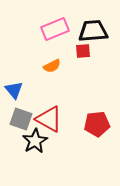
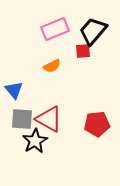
black trapezoid: rotated 44 degrees counterclockwise
gray square: moved 1 px right; rotated 15 degrees counterclockwise
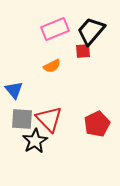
black trapezoid: moved 2 px left
red triangle: rotated 16 degrees clockwise
red pentagon: rotated 20 degrees counterclockwise
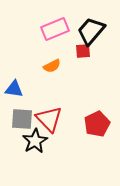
blue triangle: moved 1 px up; rotated 42 degrees counterclockwise
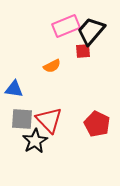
pink rectangle: moved 11 px right, 3 px up
red triangle: moved 1 px down
red pentagon: rotated 20 degrees counterclockwise
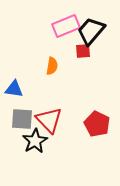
orange semicircle: rotated 54 degrees counterclockwise
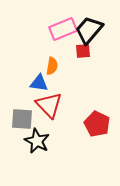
pink rectangle: moved 3 px left, 3 px down
black trapezoid: moved 2 px left, 1 px up
blue triangle: moved 25 px right, 6 px up
red triangle: moved 15 px up
black star: moved 2 px right; rotated 15 degrees counterclockwise
